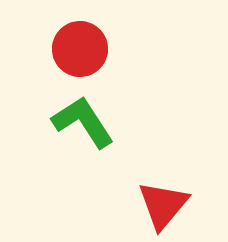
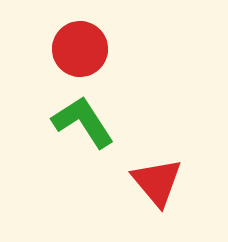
red triangle: moved 6 px left, 23 px up; rotated 20 degrees counterclockwise
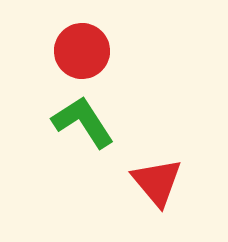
red circle: moved 2 px right, 2 px down
